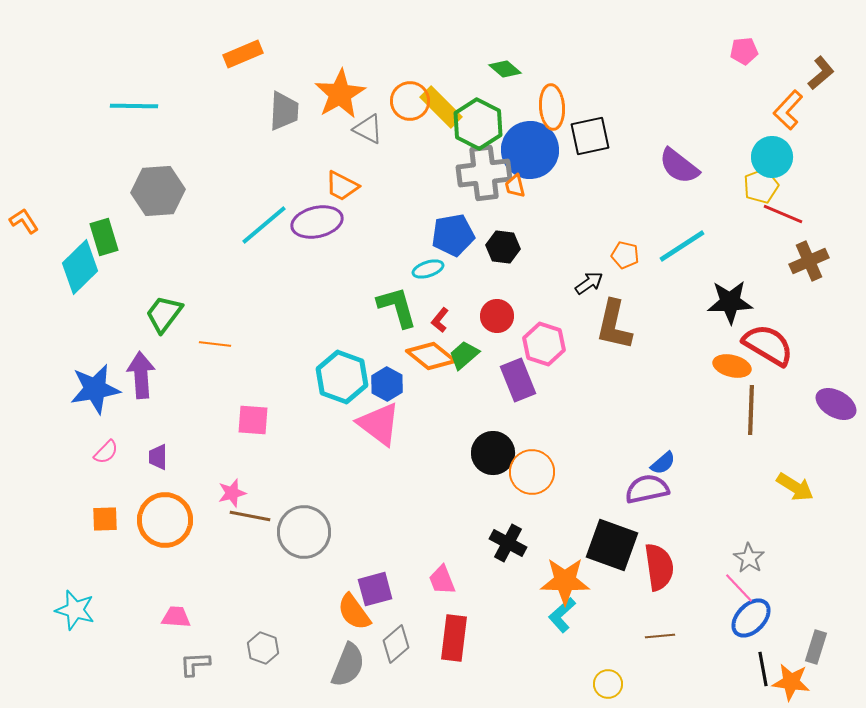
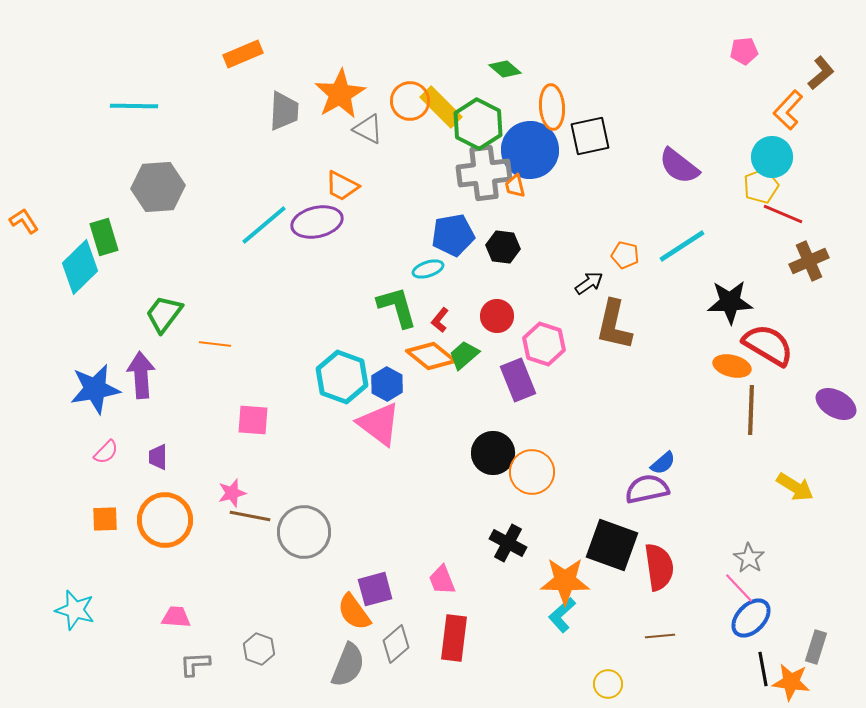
gray hexagon at (158, 191): moved 4 px up
gray hexagon at (263, 648): moved 4 px left, 1 px down
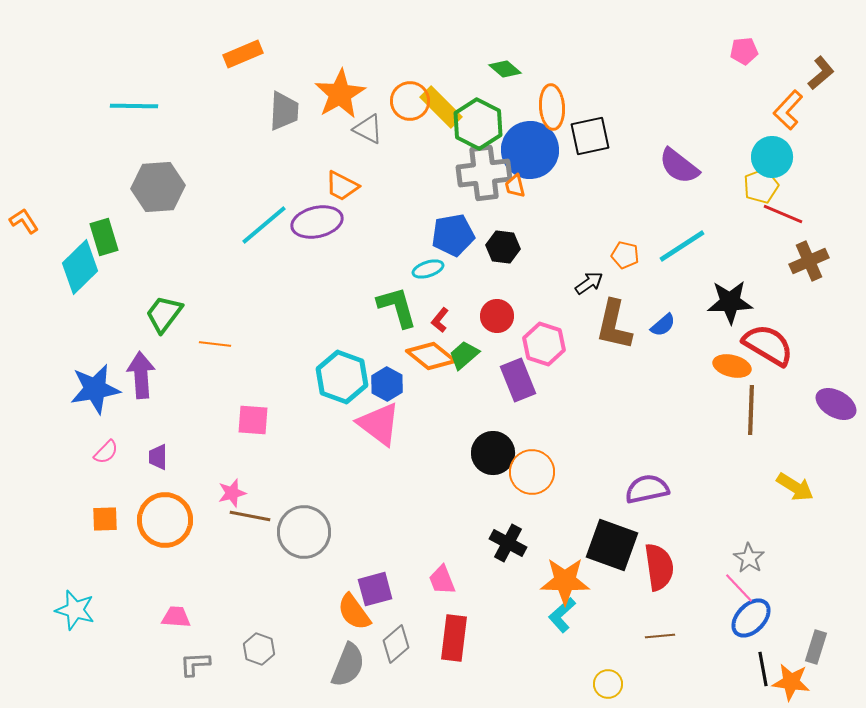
blue semicircle at (663, 463): moved 138 px up
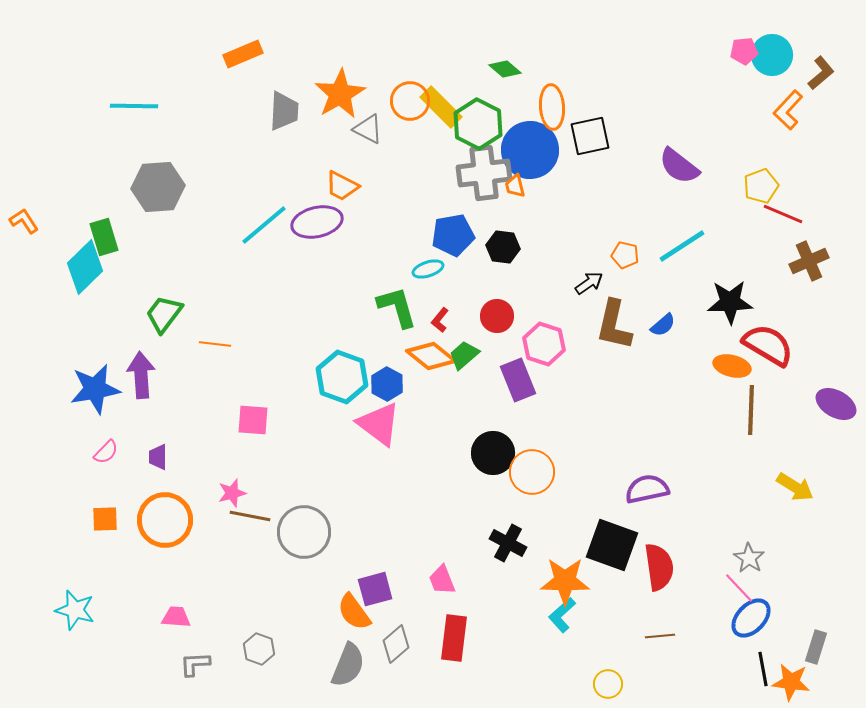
cyan circle at (772, 157): moved 102 px up
cyan diamond at (80, 267): moved 5 px right
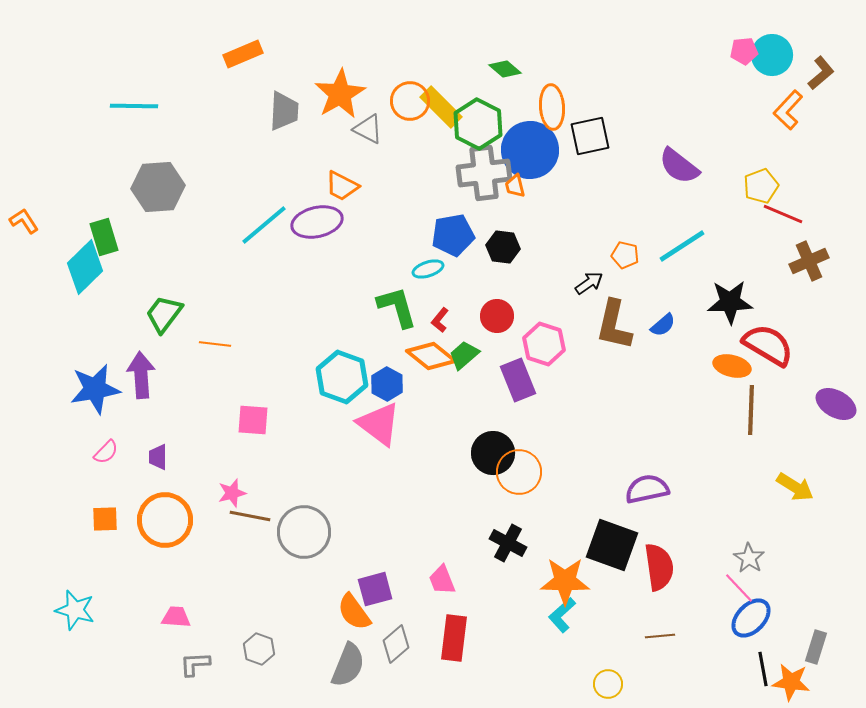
orange circle at (532, 472): moved 13 px left
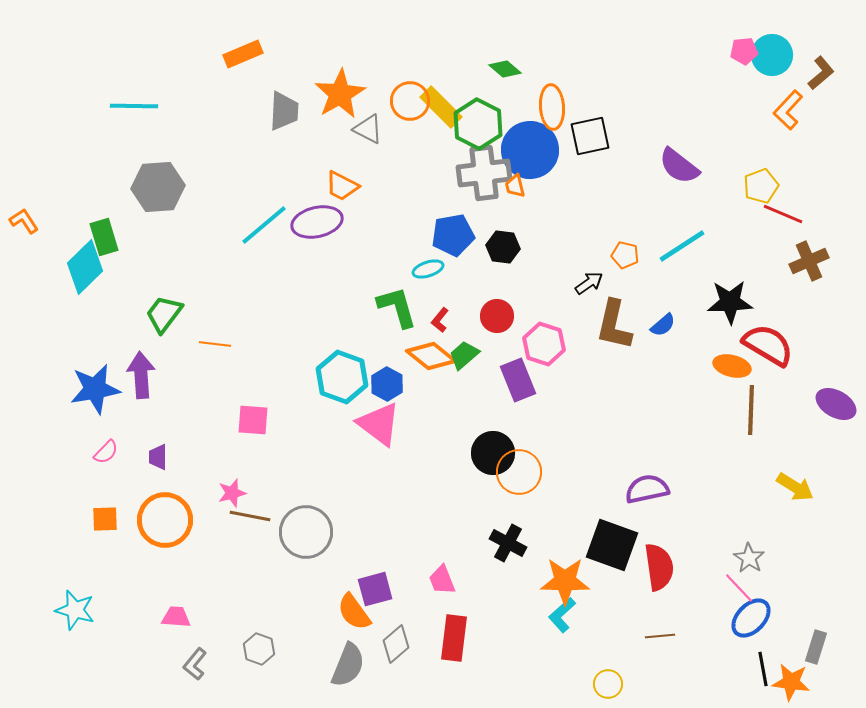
gray circle at (304, 532): moved 2 px right
gray L-shape at (195, 664): rotated 48 degrees counterclockwise
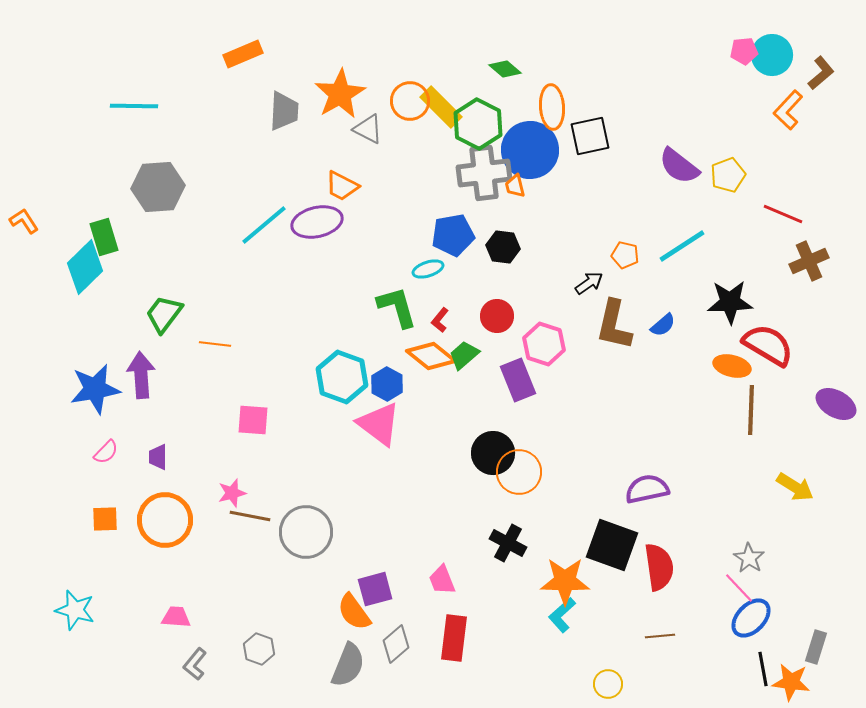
yellow pentagon at (761, 186): moved 33 px left, 11 px up
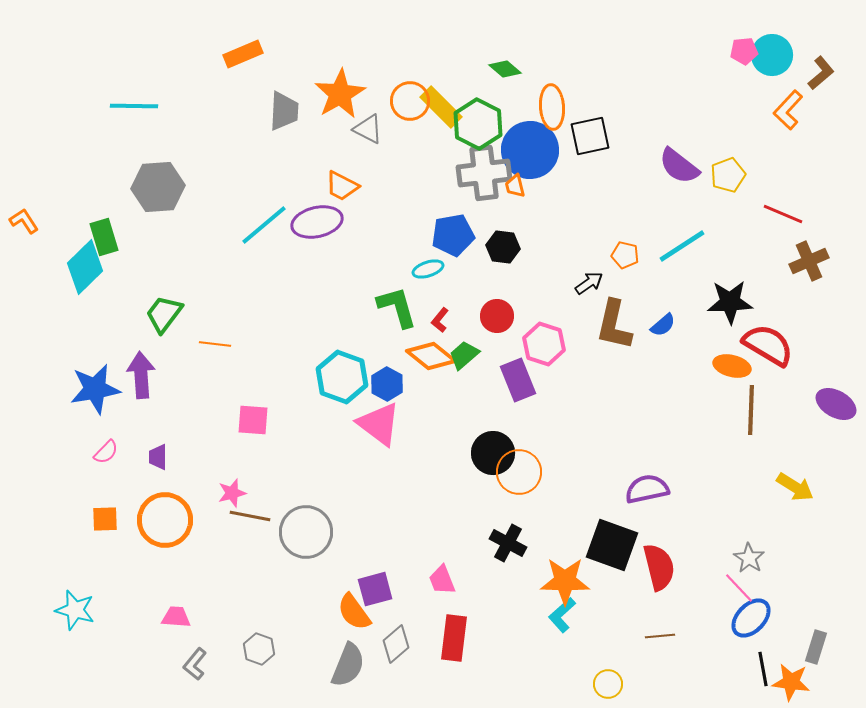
red semicircle at (659, 567): rotated 6 degrees counterclockwise
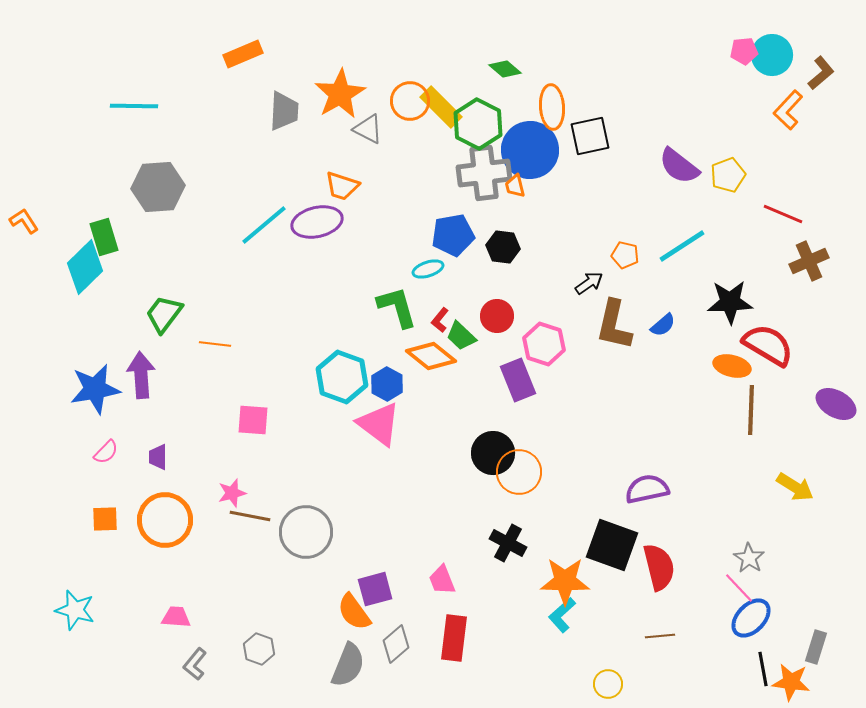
orange trapezoid at (342, 186): rotated 9 degrees counterclockwise
green trapezoid at (464, 355): moved 3 px left, 19 px up; rotated 96 degrees counterclockwise
